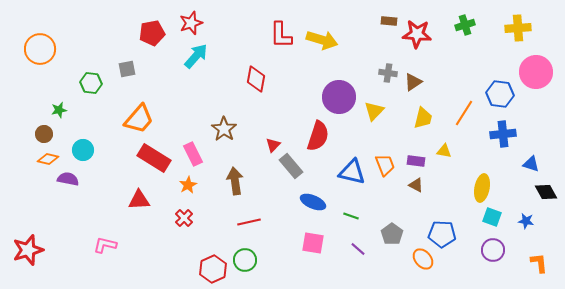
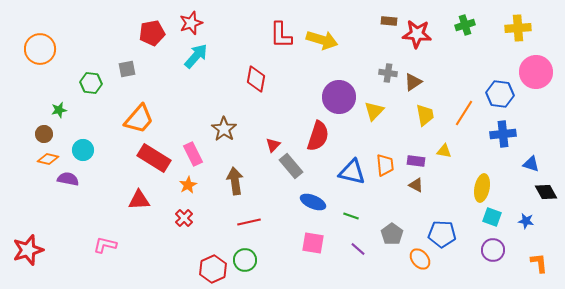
yellow trapezoid at (423, 118): moved 2 px right, 3 px up; rotated 25 degrees counterclockwise
orange trapezoid at (385, 165): rotated 15 degrees clockwise
orange ellipse at (423, 259): moved 3 px left
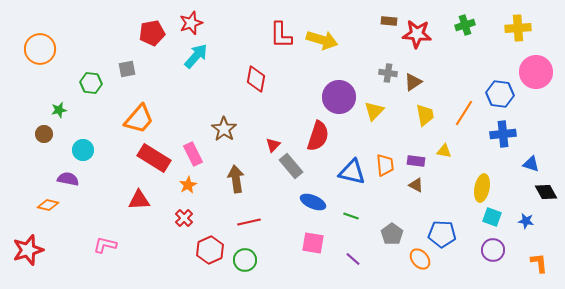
orange diamond at (48, 159): moved 46 px down
brown arrow at (235, 181): moved 1 px right, 2 px up
purple line at (358, 249): moved 5 px left, 10 px down
red hexagon at (213, 269): moved 3 px left, 19 px up
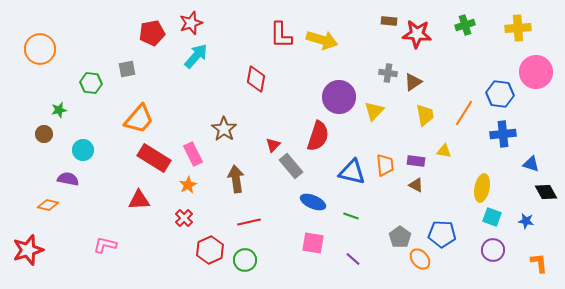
gray pentagon at (392, 234): moved 8 px right, 3 px down
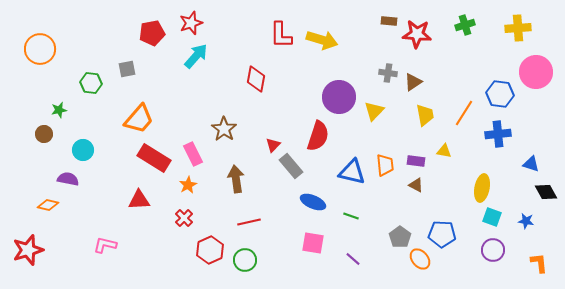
blue cross at (503, 134): moved 5 px left
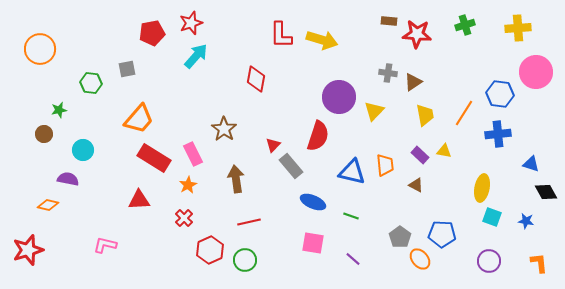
purple rectangle at (416, 161): moved 4 px right, 6 px up; rotated 36 degrees clockwise
purple circle at (493, 250): moved 4 px left, 11 px down
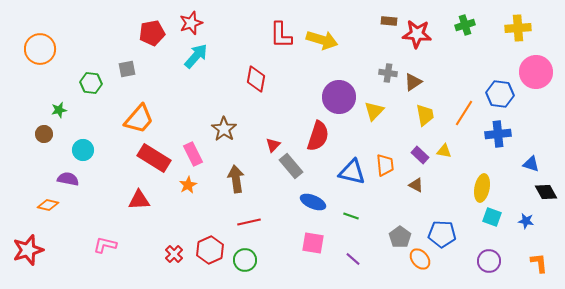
red cross at (184, 218): moved 10 px left, 36 px down
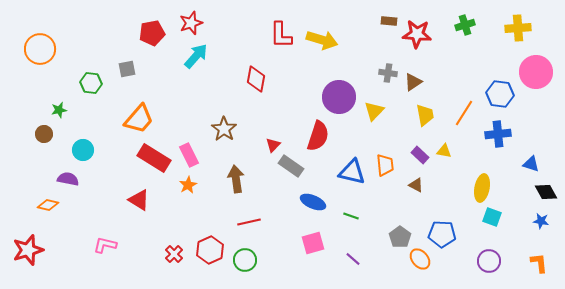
pink rectangle at (193, 154): moved 4 px left, 1 px down
gray rectangle at (291, 166): rotated 15 degrees counterclockwise
red triangle at (139, 200): rotated 35 degrees clockwise
blue star at (526, 221): moved 15 px right
pink square at (313, 243): rotated 25 degrees counterclockwise
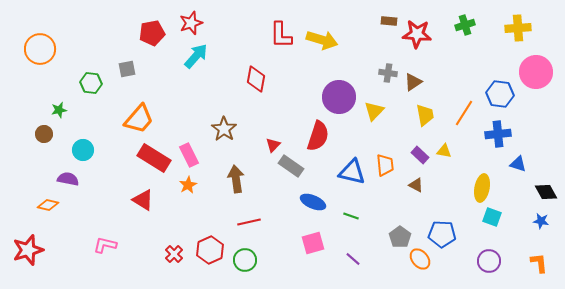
blue triangle at (531, 164): moved 13 px left
red triangle at (139, 200): moved 4 px right
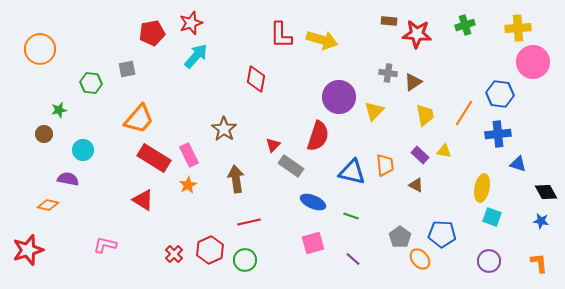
pink circle at (536, 72): moved 3 px left, 10 px up
